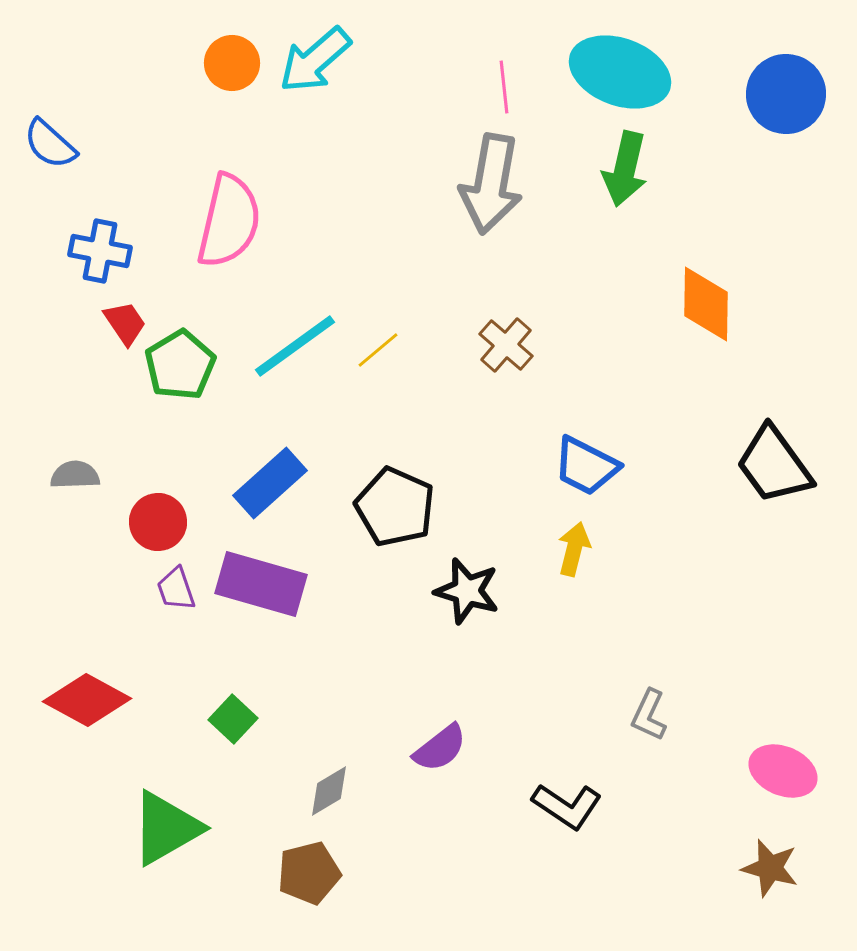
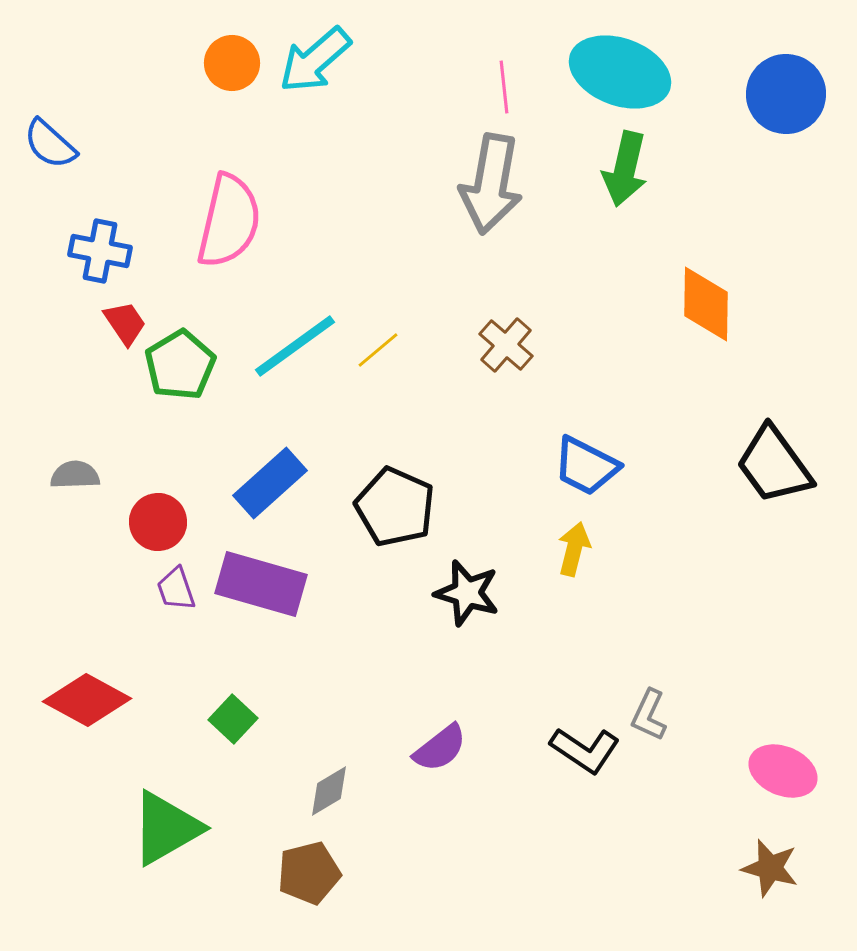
black star: moved 2 px down
black L-shape: moved 18 px right, 56 px up
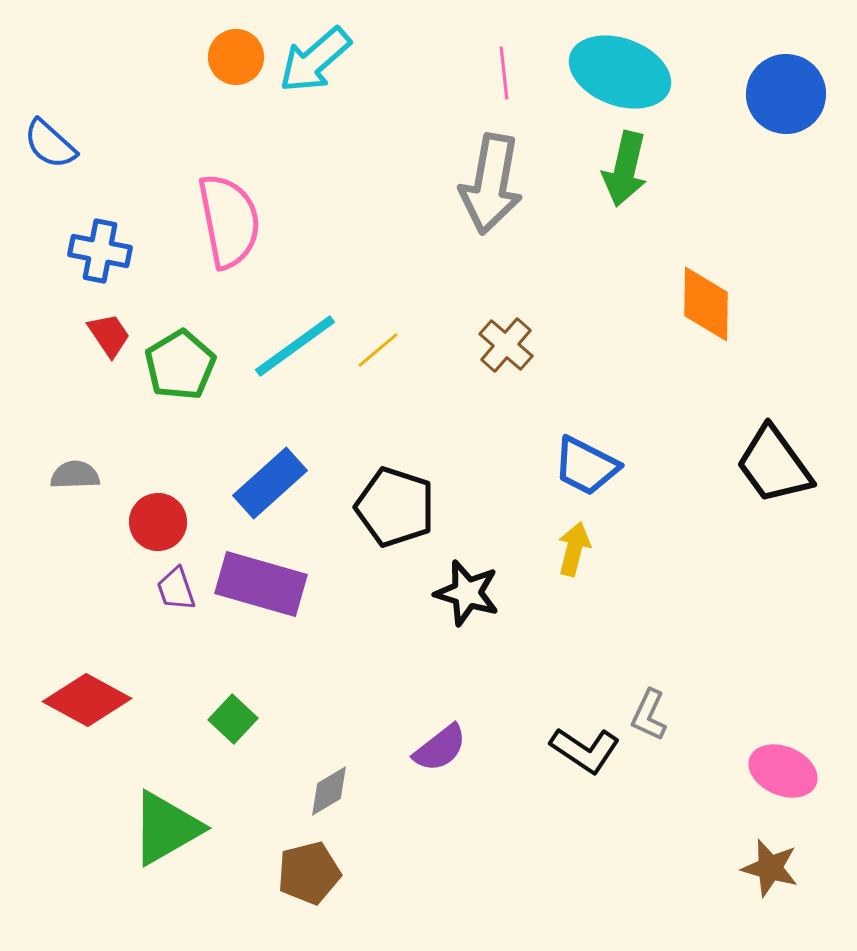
orange circle: moved 4 px right, 6 px up
pink line: moved 14 px up
pink semicircle: rotated 24 degrees counterclockwise
red trapezoid: moved 16 px left, 12 px down
black pentagon: rotated 6 degrees counterclockwise
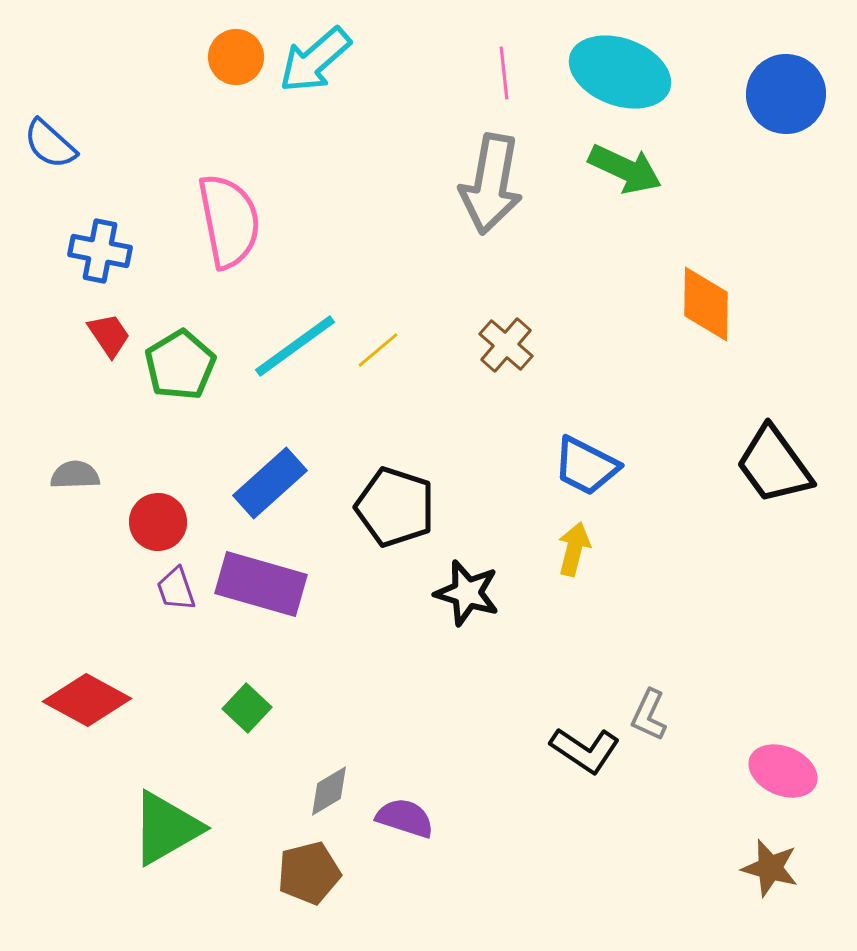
green arrow: rotated 78 degrees counterclockwise
green square: moved 14 px right, 11 px up
purple semicircle: moved 35 px left, 70 px down; rotated 124 degrees counterclockwise
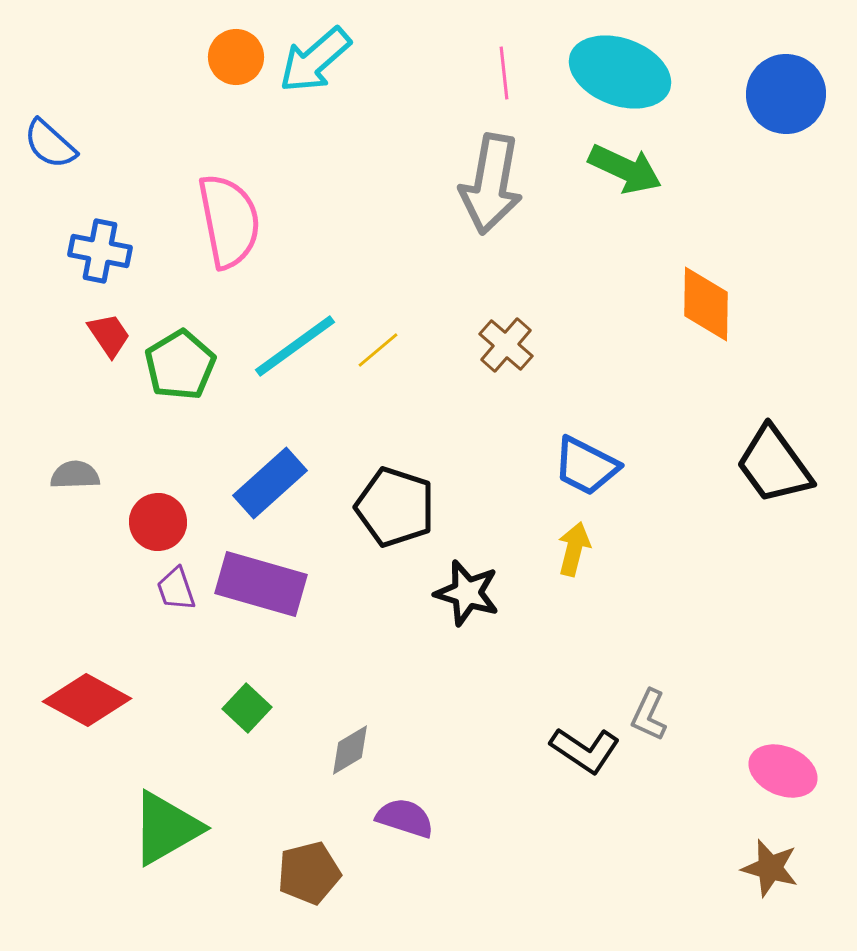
gray diamond: moved 21 px right, 41 px up
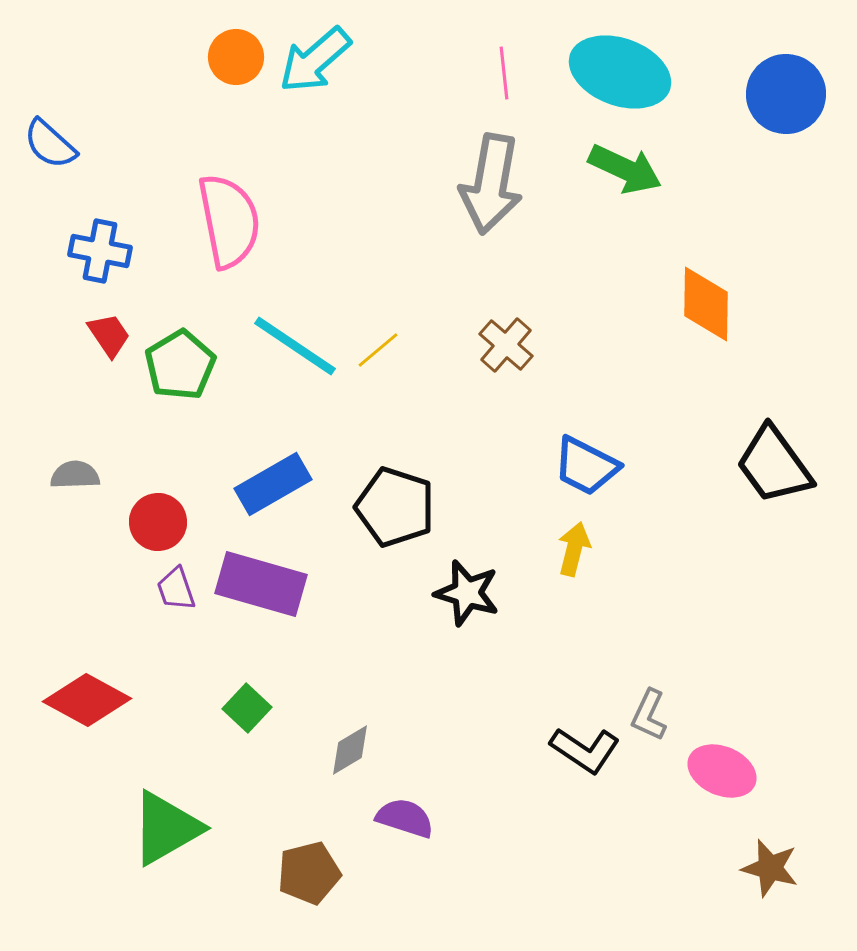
cyan line: rotated 70 degrees clockwise
blue rectangle: moved 3 px right, 1 px down; rotated 12 degrees clockwise
pink ellipse: moved 61 px left
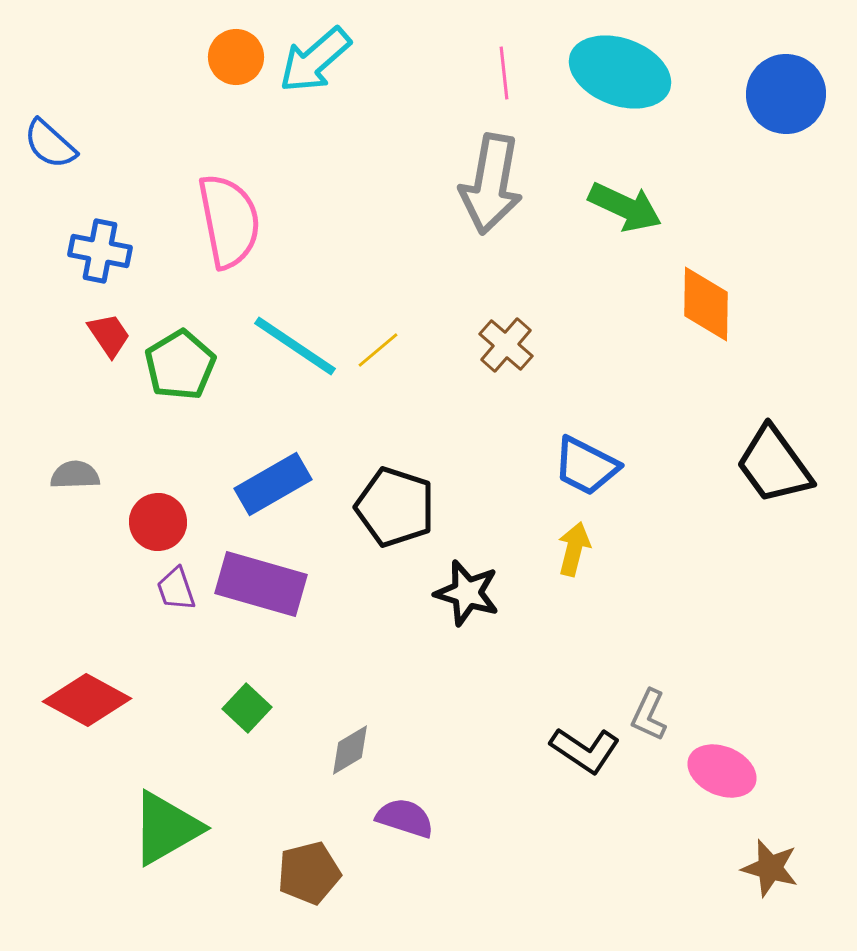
green arrow: moved 38 px down
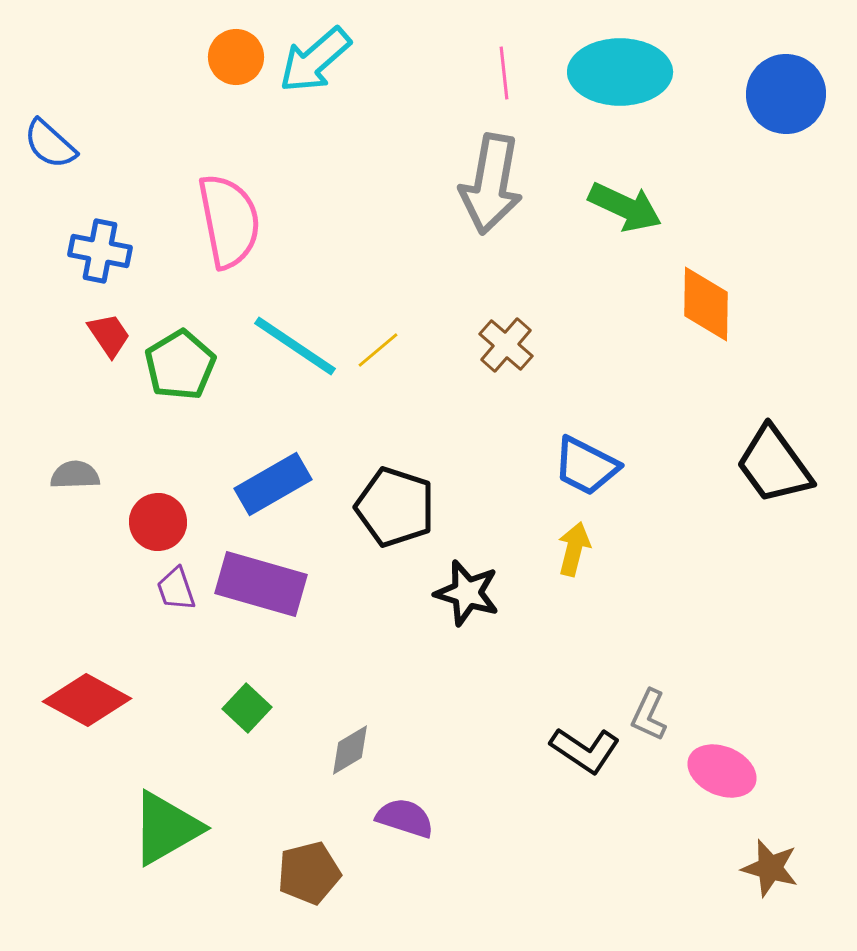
cyan ellipse: rotated 20 degrees counterclockwise
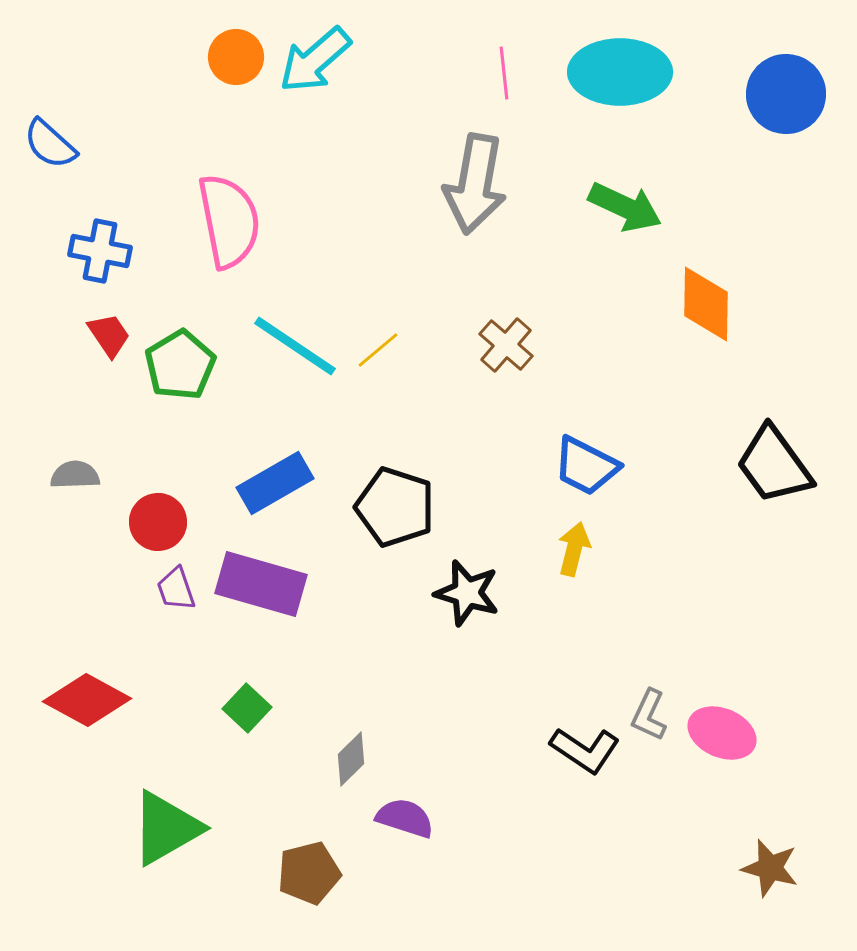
gray arrow: moved 16 px left
blue rectangle: moved 2 px right, 1 px up
gray diamond: moved 1 px right, 9 px down; rotated 14 degrees counterclockwise
pink ellipse: moved 38 px up
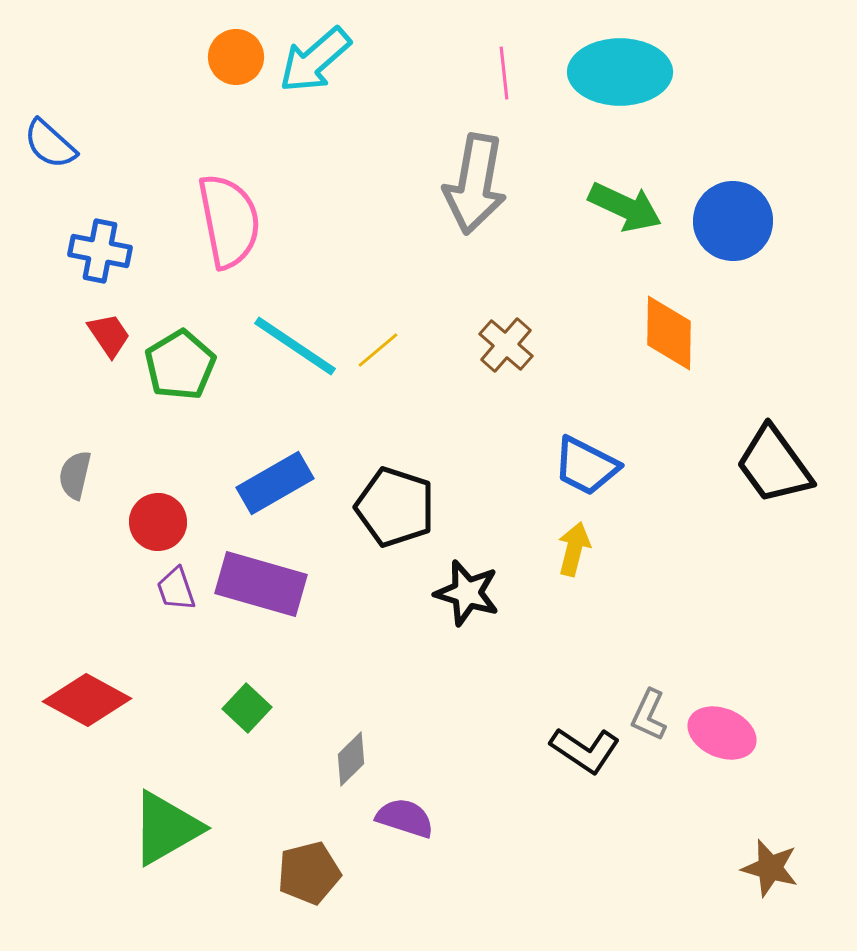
blue circle: moved 53 px left, 127 px down
orange diamond: moved 37 px left, 29 px down
gray semicircle: rotated 75 degrees counterclockwise
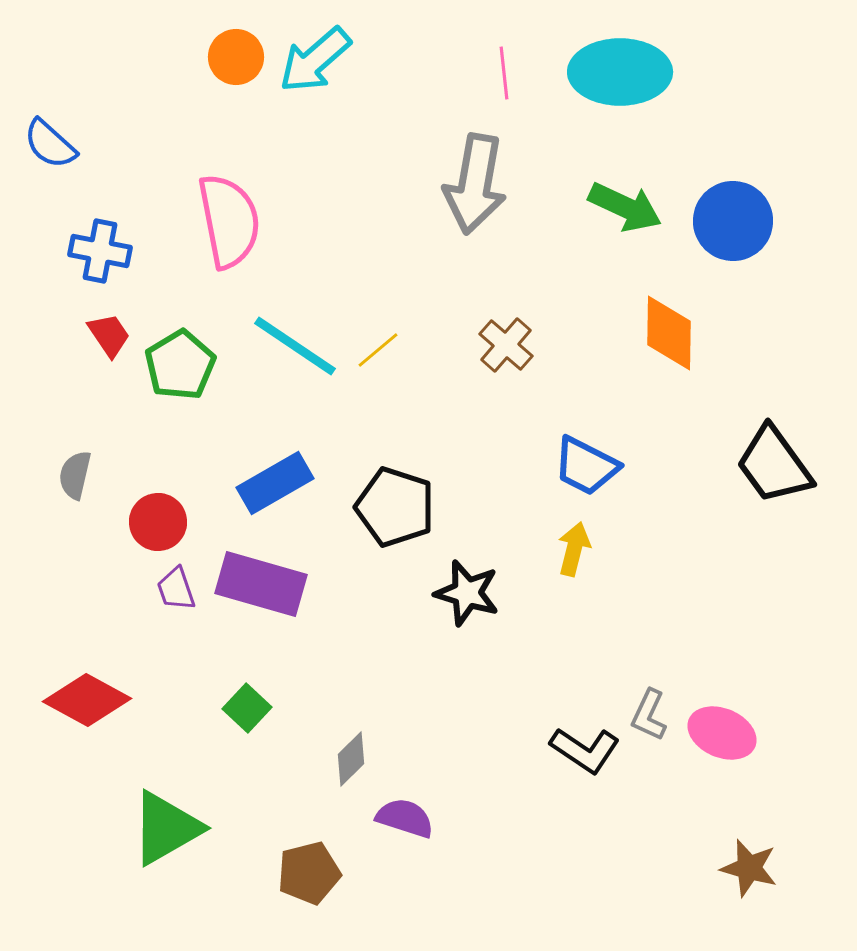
brown star: moved 21 px left
